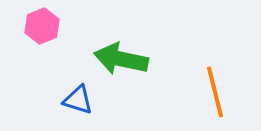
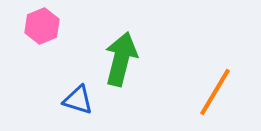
green arrow: rotated 92 degrees clockwise
orange line: rotated 45 degrees clockwise
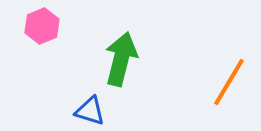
orange line: moved 14 px right, 10 px up
blue triangle: moved 12 px right, 11 px down
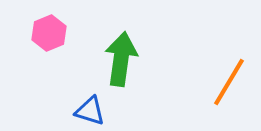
pink hexagon: moved 7 px right, 7 px down
green arrow: rotated 6 degrees counterclockwise
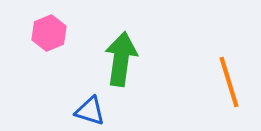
orange line: rotated 48 degrees counterclockwise
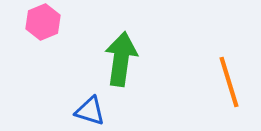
pink hexagon: moved 6 px left, 11 px up
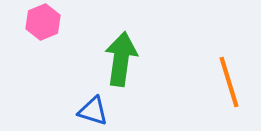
blue triangle: moved 3 px right
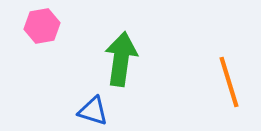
pink hexagon: moved 1 px left, 4 px down; rotated 12 degrees clockwise
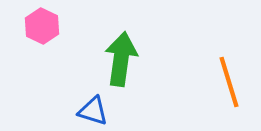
pink hexagon: rotated 24 degrees counterclockwise
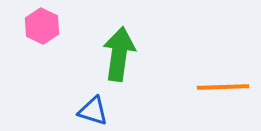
green arrow: moved 2 px left, 5 px up
orange line: moved 6 px left, 5 px down; rotated 75 degrees counterclockwise
